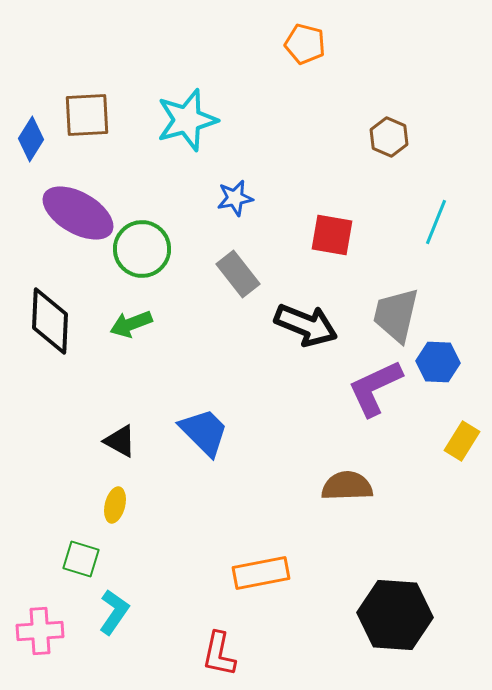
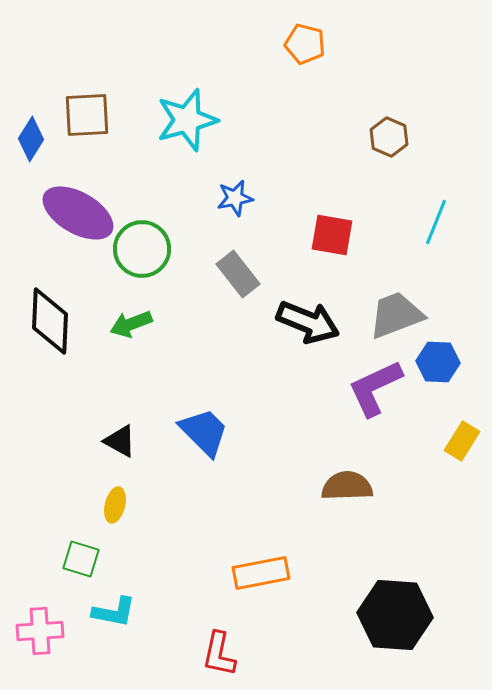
gray trapezoid: rotated 56 degrees clockwise
black arrow: moved 2 px right, 3 px up
cyan L-shape: rotated 66 degrees clockwise
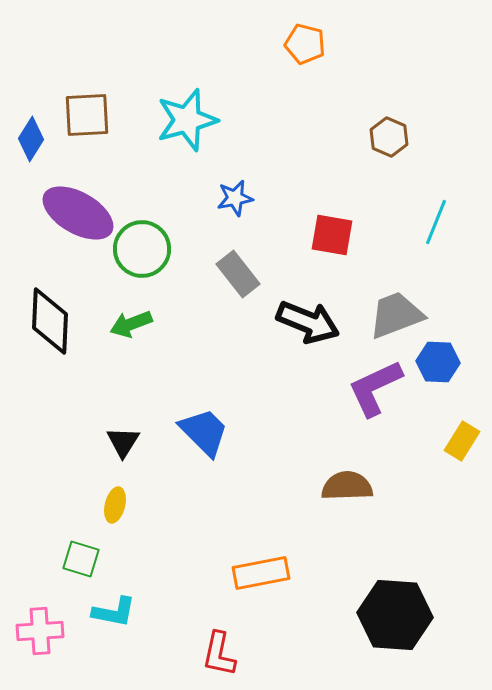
black triangle: moved 3 px right, 1 px down; rotated 33 degrees clockwise
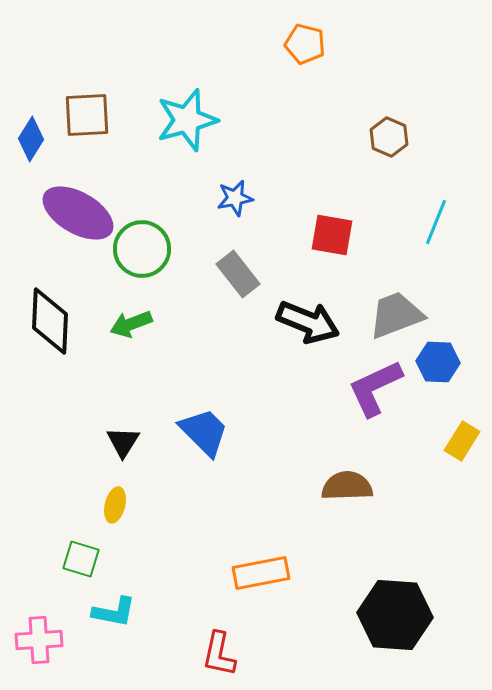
pink cross: moved 1 px left, 9 px down
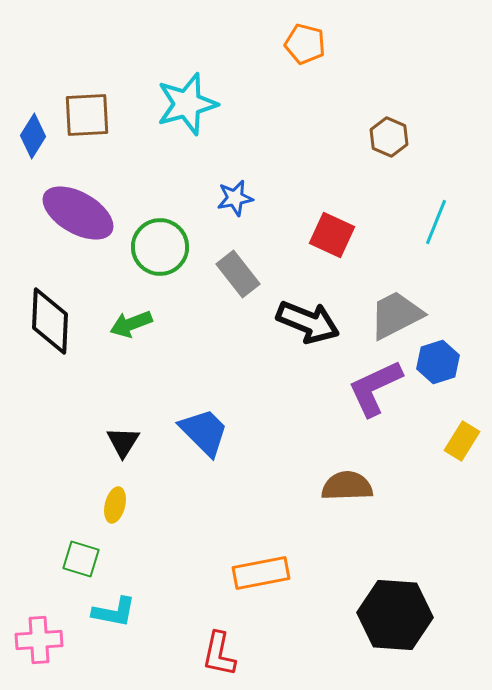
cyan star: moved 16 px up
blue diamond: moved 2 px right, 3 px up
red square: rotated 15 degrees clockwise
green circle: moved 18 px right, 2 px up
gray trapezoid: rotated 6 degrees counterclockwise
blue hexagon: rotated 21 degrees counterclockwise
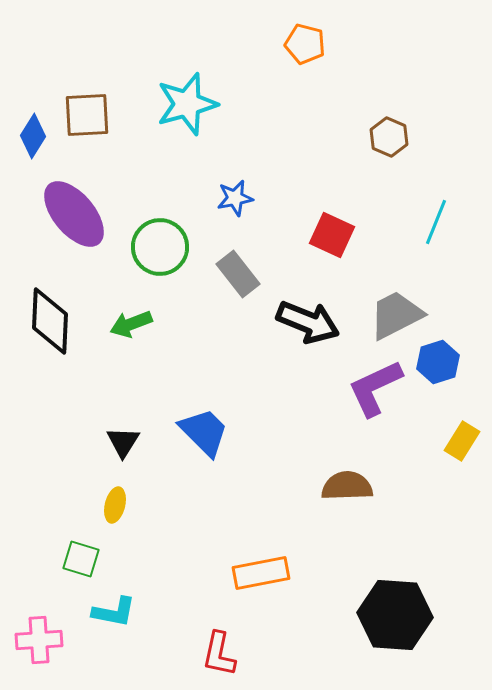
purple ellipse: moved 4 px left, 1 px down; rotated 20 degrees clockwise
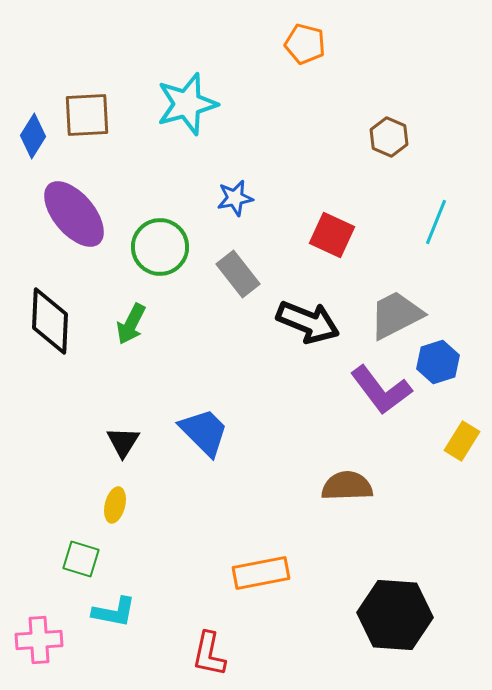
green arrow: rotated 42 degrees counterclockwise
purple L-shape: moved 6 px right, 2 px down; rotated 102 degrees counterclockwise
red L-shape: moved 10 px left
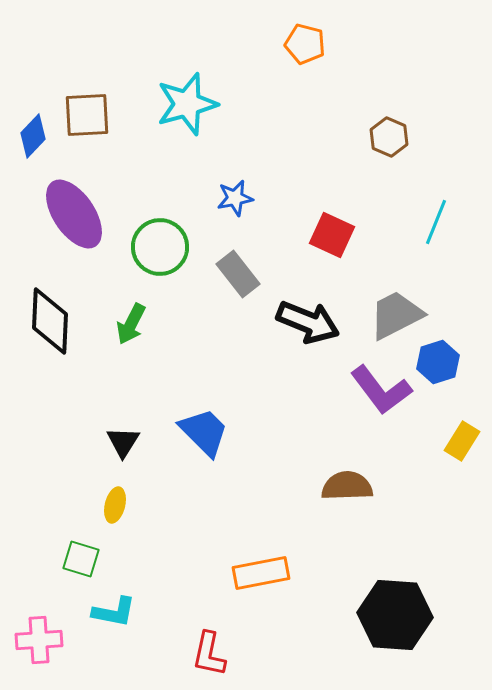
blue diamond: rotated 12 degrees clockwise
purple ellipse: rotated 6 degrees clockwise
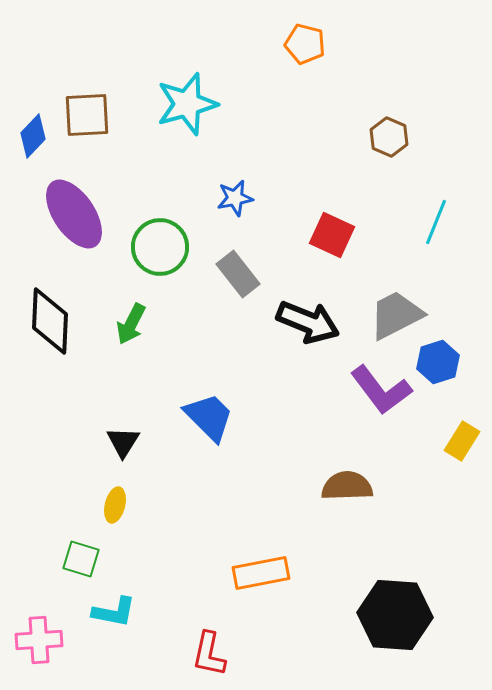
blue trapezoid: moved 5 px right, 15 px up
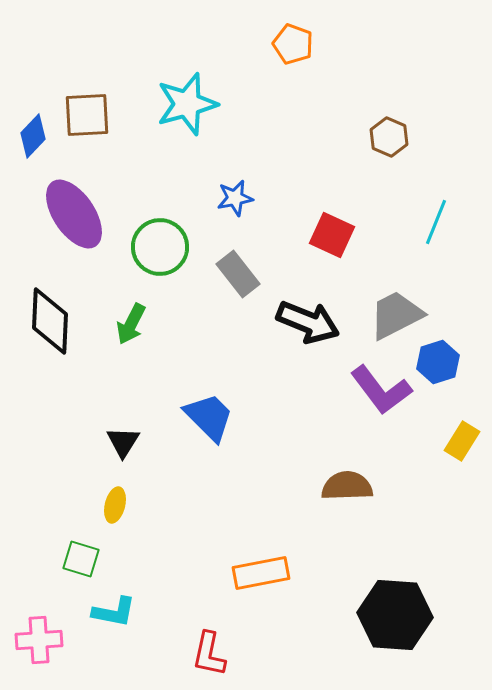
orange pentagon: moved 12 px left; rotated 6 degrees clockwise
